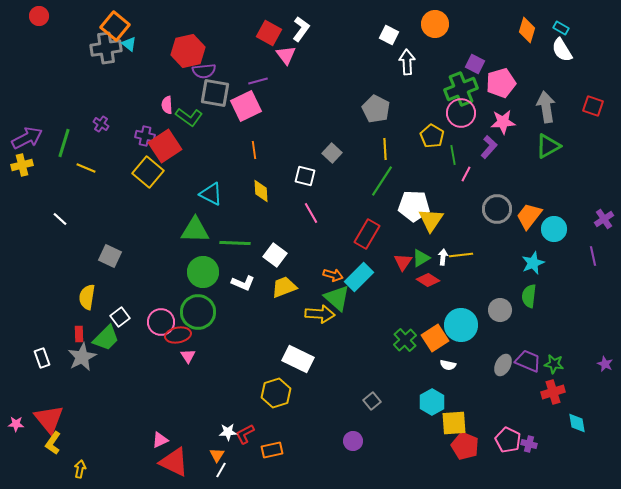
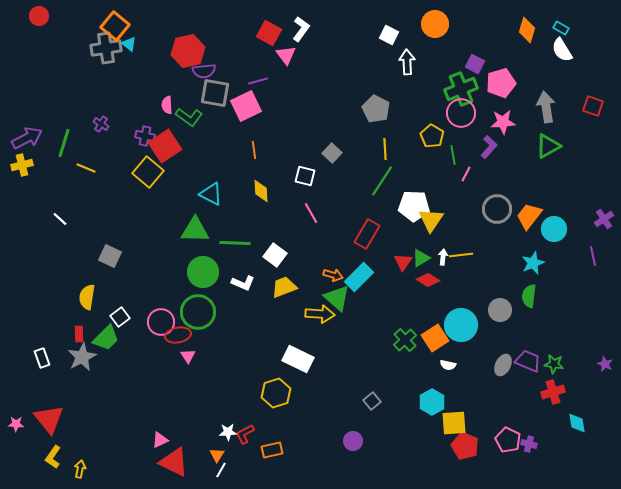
yellow L-shape at (53, 443): moved 14 px down
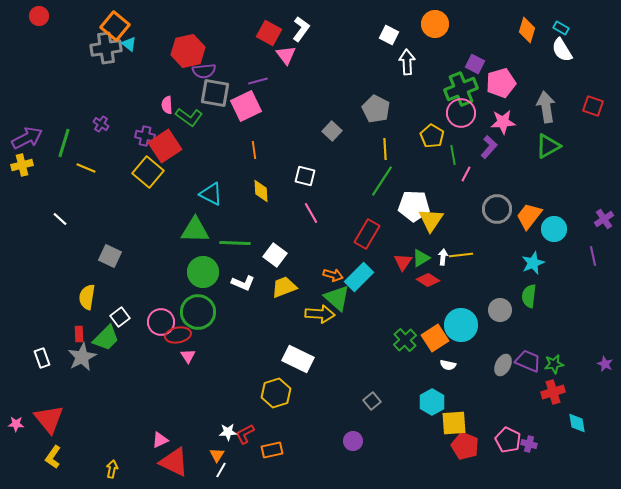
gray square at (332, 153): moved 22 px up
green star at (554, 364): rotated 18 degrees counterclockwise
yellow arrow at (80, 469): moved 32 px right
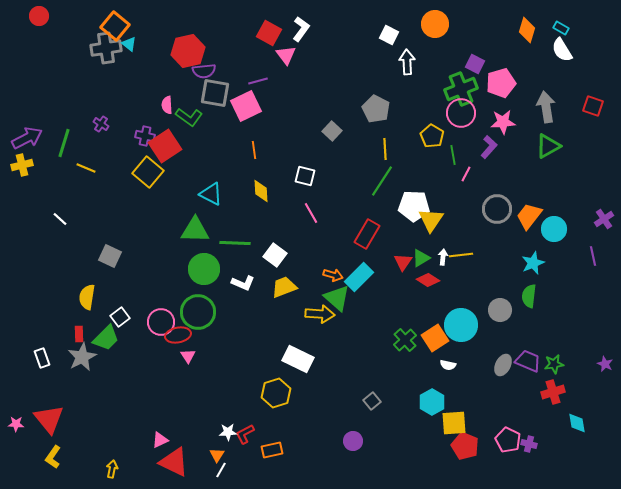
green circle at (203, 272): moved 1 px right, 3 px up
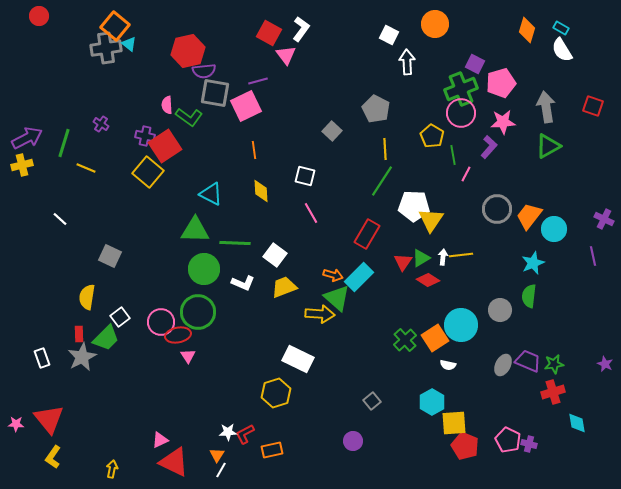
purple cross at (604, 219): rotated 30 degrees counterclockwise
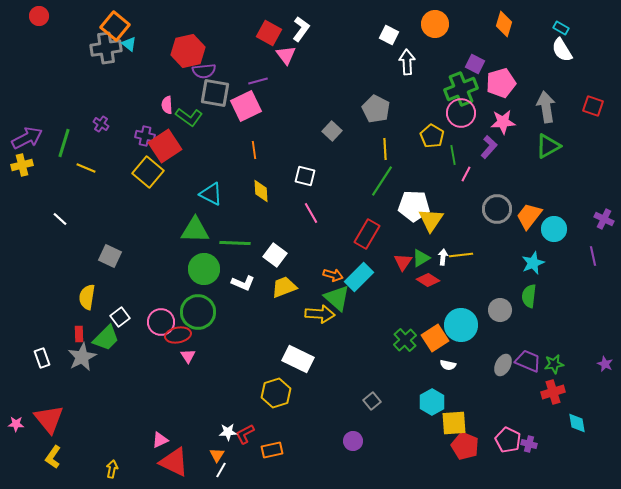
orange diamond at (527, 30): moved 23 px left, 6 px up
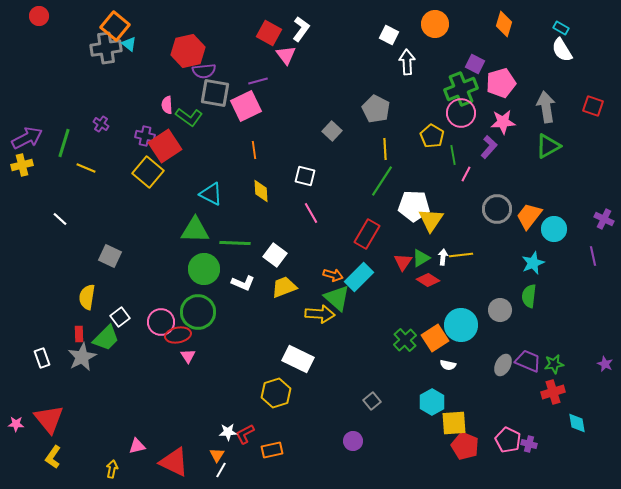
pink triangle at (160, 440): moved 23 px left, 6 px down; rotated 12 degrees clockwise
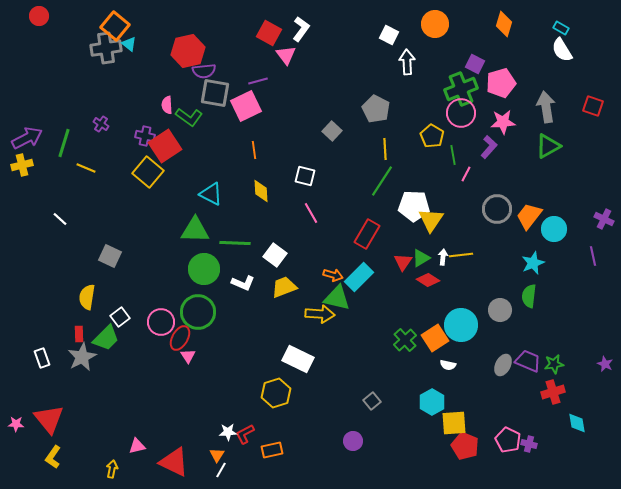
green triangle at (337, 298): rotated 28 degrees counterclockwise
red ellipse at (178, 335): moved 2 px right, 3 px down; rotated 50 degrees counterclockwise
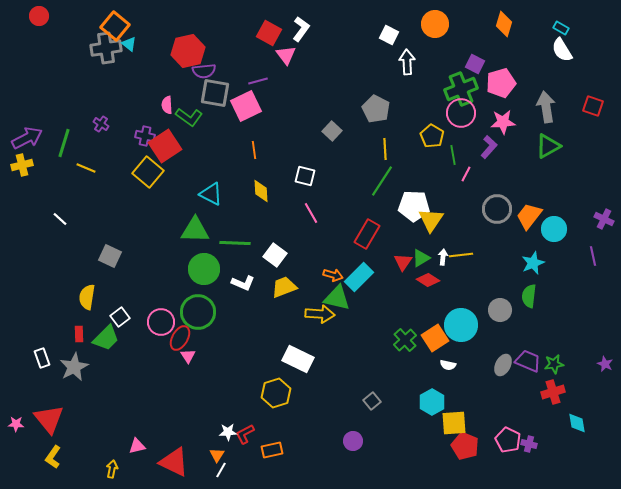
gray star at (82, 357): moved 8 px left, 10 px down
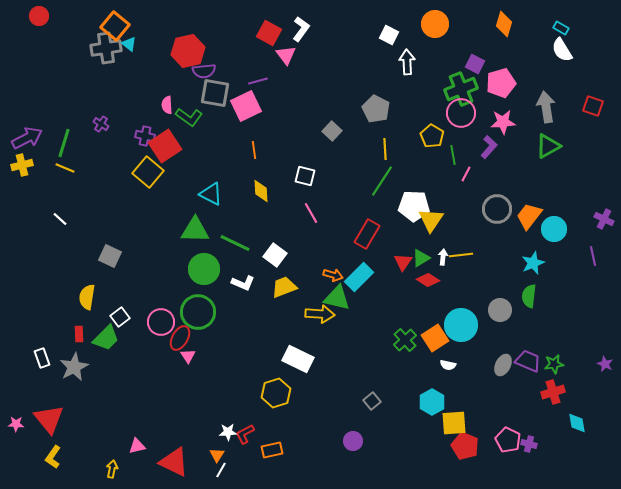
yellow line at (86, 168): moved 21 px left
green line at (235, 243): rotated 24 degrees clockwise
